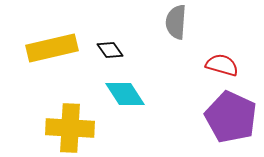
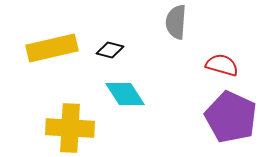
black diamond: rotated 40 degrees counterclockwise
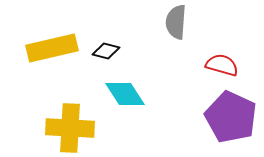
black diamond: moved 4 px left, 1 px down
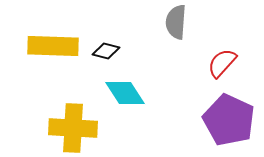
yellow rectangle: moved 1 px right, 2 px up; rotated 15 degrees clockwise
red semicircle: moved 2 px up; rotated 64 degrees counterclockwise
cyan diamond: moved 1 px up
purple pentagon: moved 2 px left, 3 px down
yellow cross: moved 3 px right
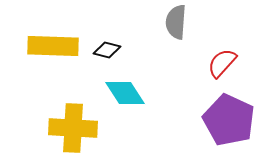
black diamond: moved 1 px right, 1 px up
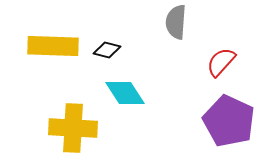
red semicircle: moved 1 px left, 1 px up
purple pentagon: moved 1 px down
